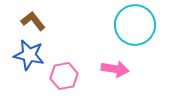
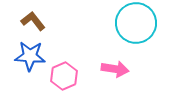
cyan circle: moved 1 px right, 2 px up
blue star: moved 1 px right, 1 px down; rotated 8 degrees counterclockwise
pink hexagon: rotated 12 degrees counterclockwise
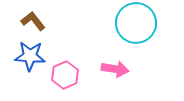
pink hexagon: moved 1 px right, 1 px up
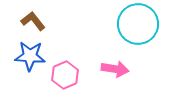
cyan circle: moved 2 px right, 1 px down
